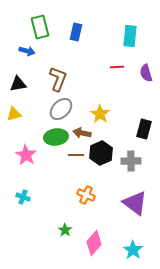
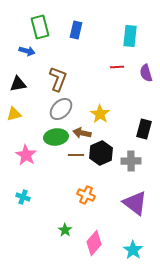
blue rectangle: moved 2 px up
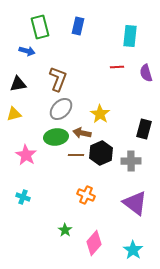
blue rectangle: moved 2 px right, 4 px up
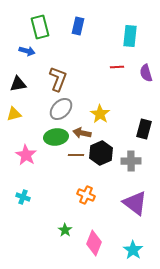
pink diamond: rotated 20 degrees counterclockwise
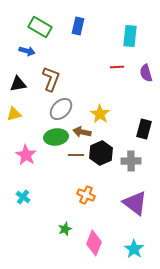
green rectangle: rotated 45 degrees counterclockwise
brown L-shape: moved 7 px left
brown arrow: moved 1 px up
cyan cross: rotated 16 degrees clockwise
green star: moved 1 px up; rotated 16 degrees clockwise
cyan star: moved 1 px right, 1 px up
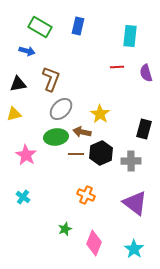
brown line: moved 1 px up
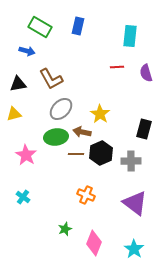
brown L-shape: rotated 130 degrees clockwise
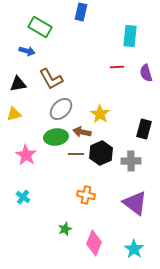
blue rectangle: moved 3 px right, 14 px up
orange cross: rotated 12 degrees counterclockwise
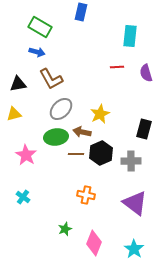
blue arrow: moved 10 px right, 1 px down
yellow star: rotated 12 degrees clockwise
